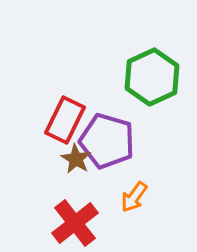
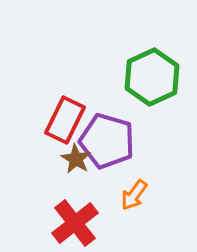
orange arrow: moved 2 px up
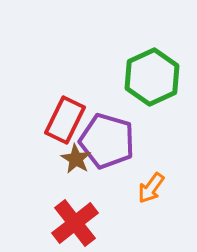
orange arrow: moved 17 px right, 7 px up
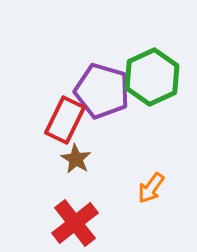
purple pentagon: moved 5 px left, 50 px up
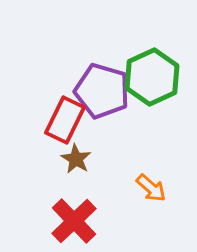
orange arrow: rotated 84 degrees counterclockwise
red cross: moved 1 px left, 2 px up; rotated 6 degrees counterclockwise
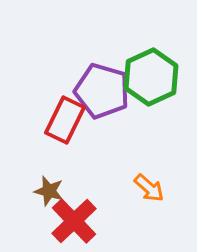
green hexagon: moved 1 px left
brown star: moved 27 px left, 32 px down; rotated 16 degrees counterclockwise
orange arrow: moved 2 px left
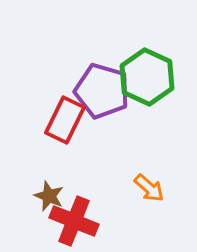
green hexagon: moved 4 px left; rotated 10 degrees counterclockwise
brown star: moved 5 px down; rotated 8 degrees clockwise
red cross: rotated 24 degrees counterclockwise
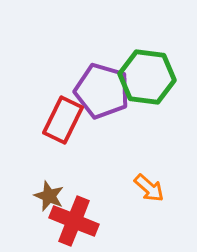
green hexagon: rotated 18 degrees counterclockwise
red rectangle: moved 2 px left
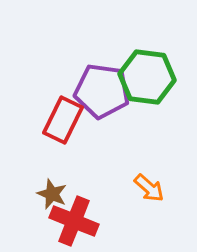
purple pentagon: rotated 8 degrees counterclockwise
brown star: moved 3 px right, 2 px up
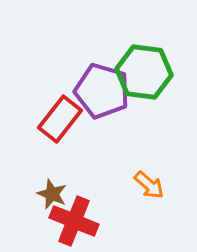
green hexagon: moved 3 px left, 5 px up
purple pentagon: rotated 8 degrees clockwise
red rectangle: moved 3 px left, 1 px up; rotated 12 degrees clockwise
orange arrow: moved 3 px up
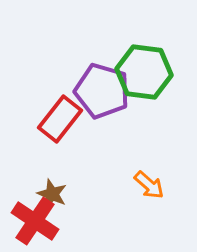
red cross: moved 39 px left; rotated 12 degrees clockwise
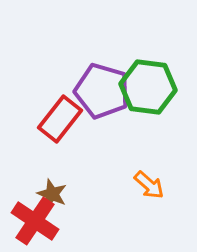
green hexagon: moved 4 px right, 15 px down
